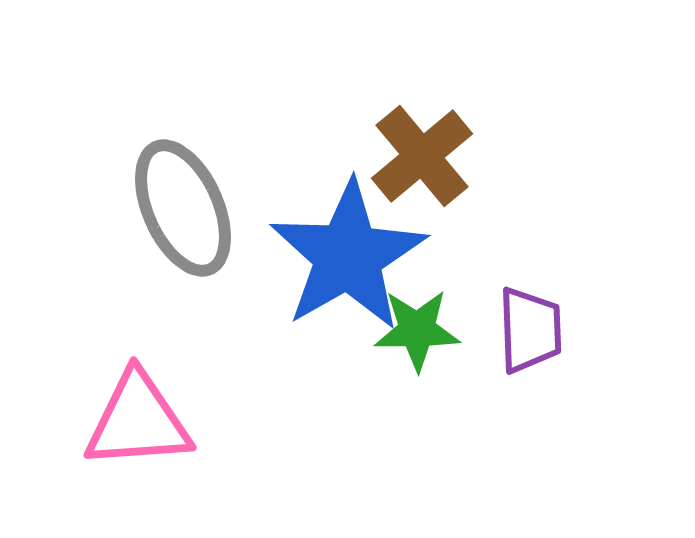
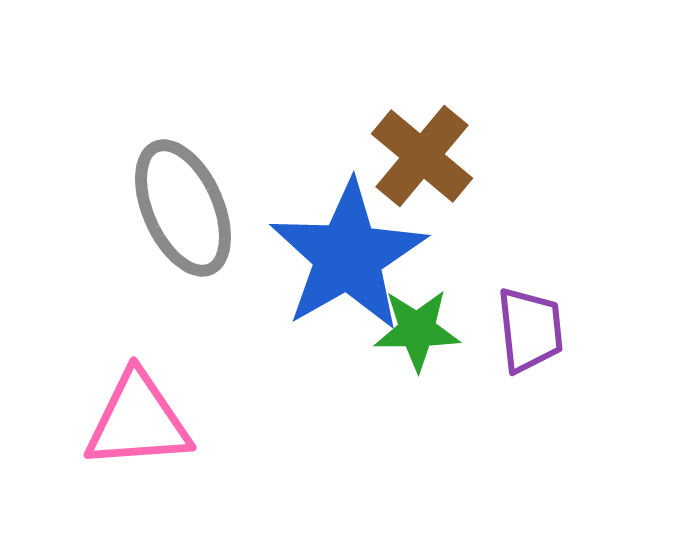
brown cross: rotated 10 degrees counterclockwise
purple trapezoid: rotated 4 degrees counterclockwise
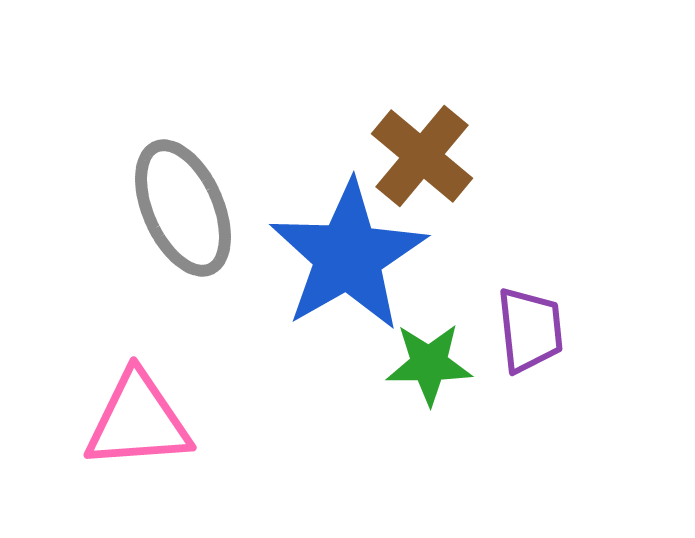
green star: moved 12 px right, 34 px down
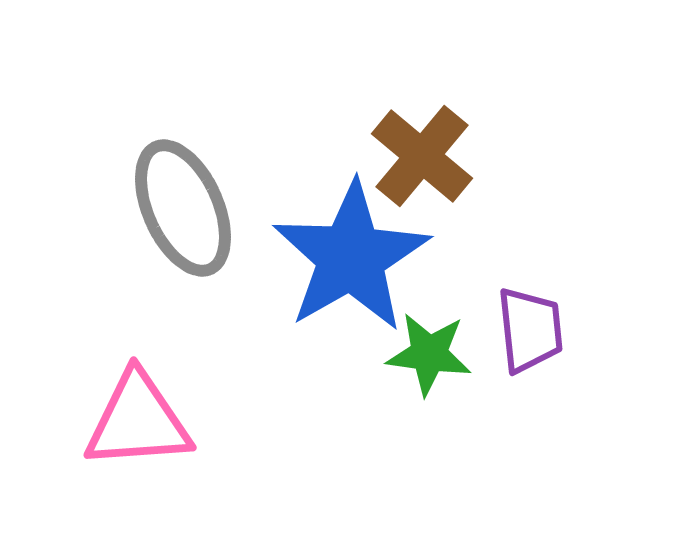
blue star: moved 3 px right, 1 px down
green star: moved 10 px up; rotated 8 degrees clockwise
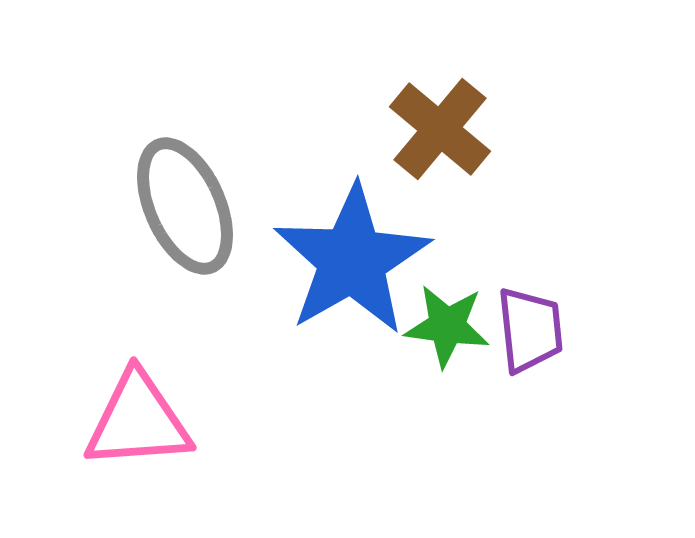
brown cross: moved 18 px right, 27 px up
gray ellipse: moved 2 px right, 2 px up
blue star: moved 1 px right, 3 px down
green star: moved 18 px right, 28 px up
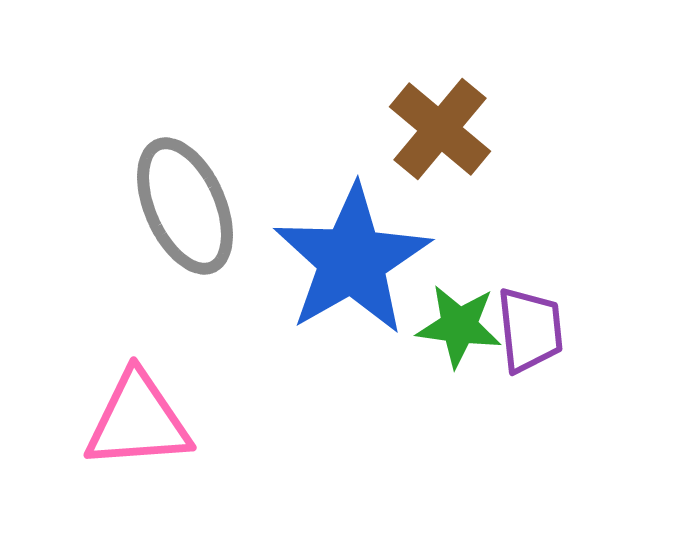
green star: moved 12 px right
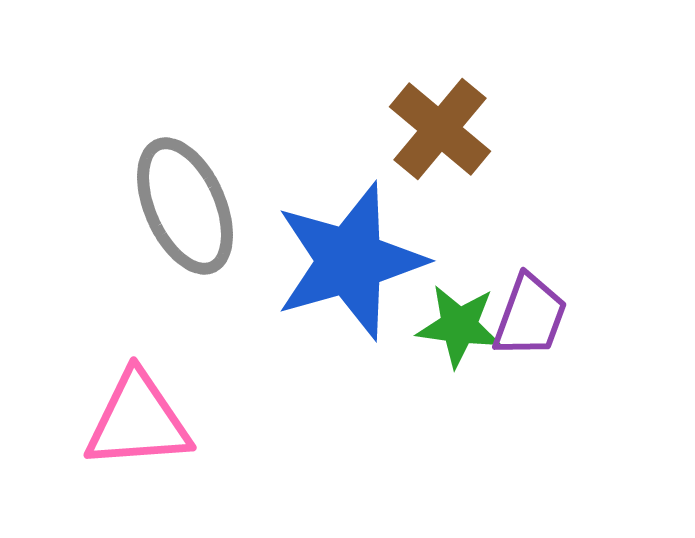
blue star: moved 2 px left, 1 px down; rotated 14 degrees clockwise
purple trapezoid: moved 14 px up; rotated 26 degrees clockwise
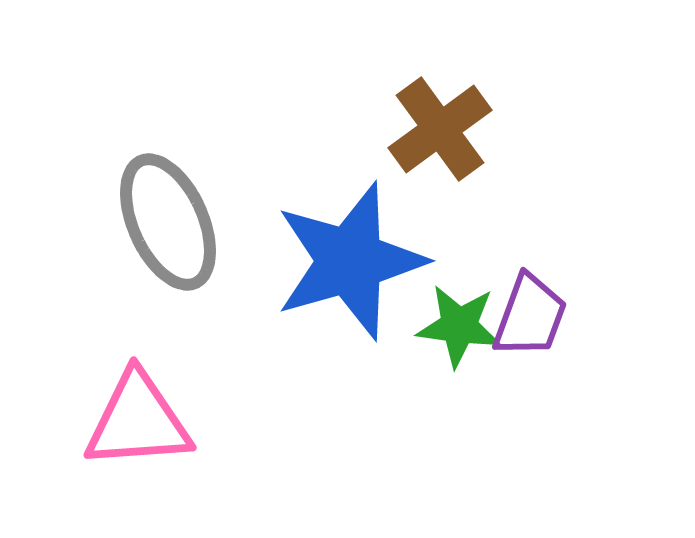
brown cross: rotated 14 degrees clockwise
gray ellipse: moved 17 px left, 16 px down
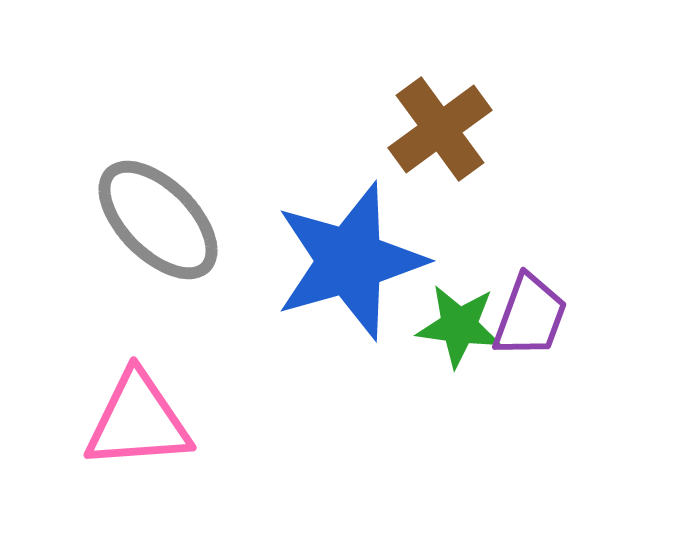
gray ellipse: moved 10 px left, 2 px up; rotated 21 degrees counterclockwise
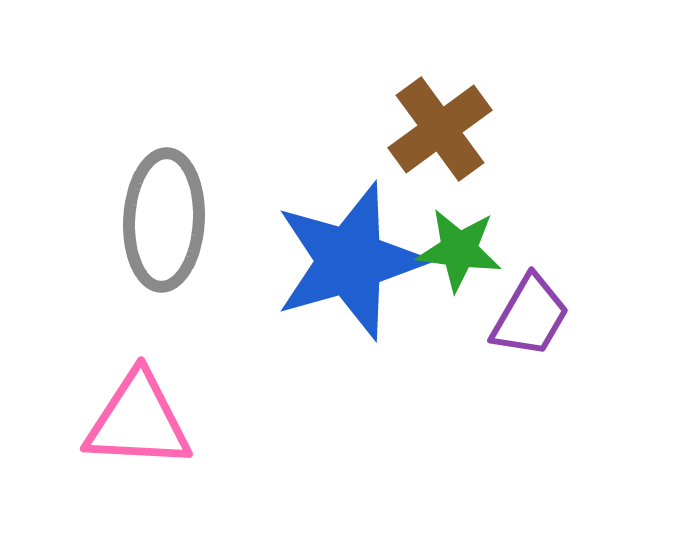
gray ellipse: moved 6 px right; rotated 48 degrees clockwise
purple trapezoid: rotated 10 degrees clockwise
green star: moved 76 px up
pink triangle: rotated 7 degrees clockwise
